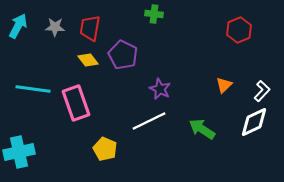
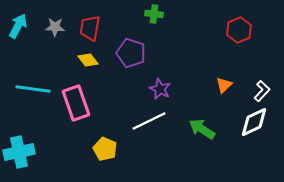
purple pentagon: moved 8 px right, 2 px up; rotated 8 degrees counterclockwise
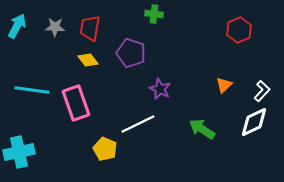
cyan arrow: moved 1 px left
cyan line: moved 1 px left, 1 px down
white line: moved 11 px left, 3 px down
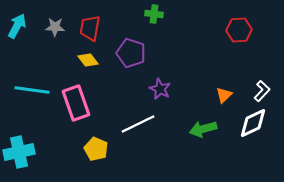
red hexagon: rotated 20 degrees clockwise
orange triangle: moved 10 px down
white diamond: moved 1 px left, 1 px down
green arrow: moved 1 px right; rotated 48 degrees counterclockwise
yellow pentagon: moved 9 px left
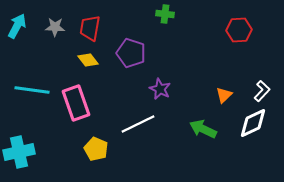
green cross: moved 11 px right
green arrow: rotated 40 degrees clockwise
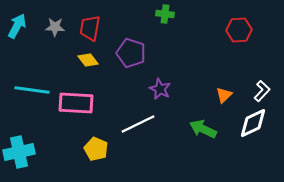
pink rectangle: rotated 68 degrees counterclockwise
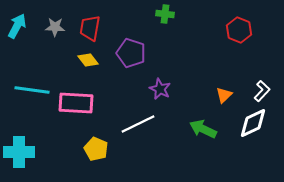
red hexagon: rotated 25 degrees clockwise
cyan cross: rotated 12 degrees clockwise
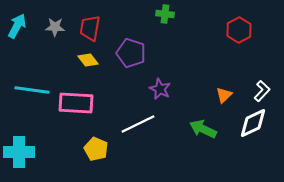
red hexagon: rotated 10 degrees clockwise
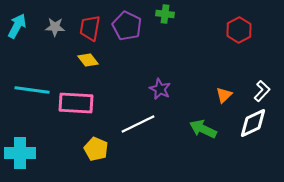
purple pentagon: moved 4 px left, 27 px up; rotated 8 degrees clockwise
cyan cross: moved 1 px right, 1 px down
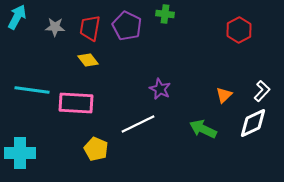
cyan arrow: moved 9 px up
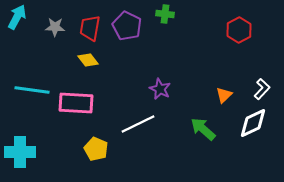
white L-shape: moved 2 px up
green arrow: rotated 16 degrees clockwise
cyan cross: moved 1 px up
